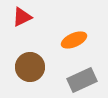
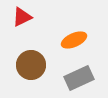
brown circle: moved 1 px right, 2 px up
gray rectangle: moved 3 px left, 2 px up
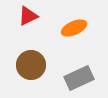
red triangle: moved 6 px right, 1 px up
orange ellipse: moved 12 px up
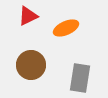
orange ellipse: moved 8 px left
gray rectangle: moved 1 px right; rotated 56 degrees counterclockwise
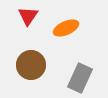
red triangle: rotated 30 degrees counterclockwise
gray rectangle: rotated 16 degrees clockwise
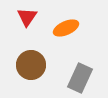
red triangle: moved 1 px left, 1 px down
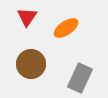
orange ellipse: rotated 10 degrees counterclockwise
brown circle: moved 1 px up
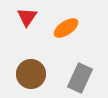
brown circle: moved 10 px down
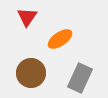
orange ellipse: moved 6 px left, 11 px down
brown circle: moved 1 px up
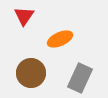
red triangle: moved 3 px left, 1 px up
orange ellipse: rotated 10 degrees clockwise
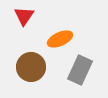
brown circle: moved 6 px up
gray rectangle: moved 8 px up
